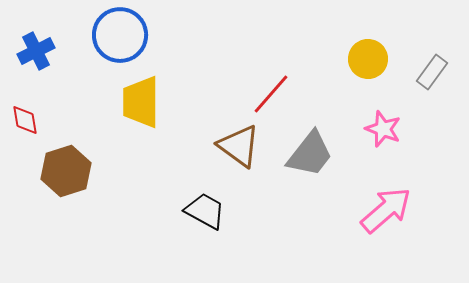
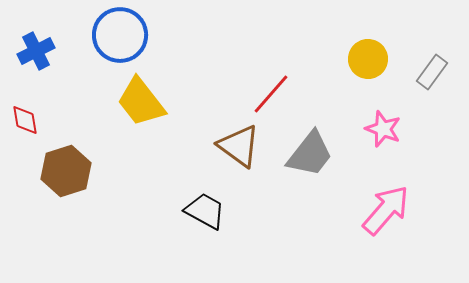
yellow trapezoid: rotated 38 degrees counterclockwise
pink arrow: rotated 8 degrees counterclockwise
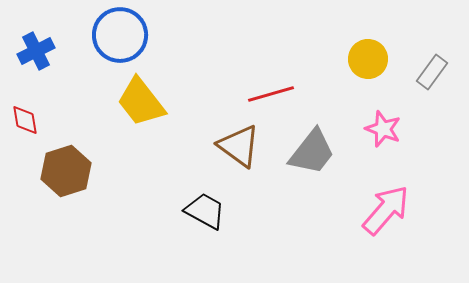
red line: rotated 33 degrees clockwise
gray trapezoid: moved 2 px right, 2 px up
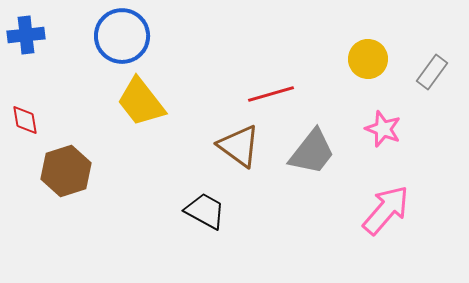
blue circle: moved 2 px right, 1 px down
blue cross: moved 10 px left, 16 px up; rotated 21 degrees clockwise
